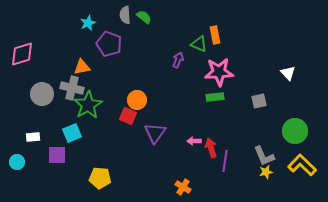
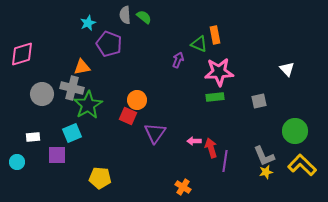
white triangle: moved 1 px left, 4 px up
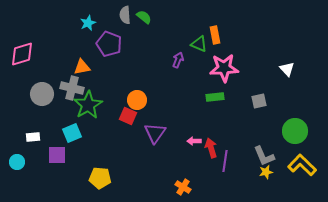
pink star: moved 5 px right, 4 px up
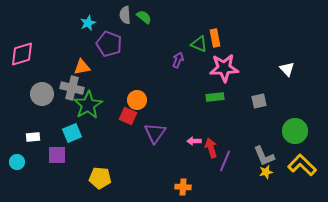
orange rectangle: moved 3 px down
purple line: rotated 15 degrees clockwise
orange cross: rotated 28 degrees counterclockwise
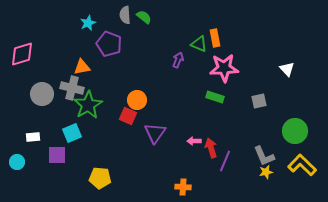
green rectangle: rotated 24 degrees clockwise
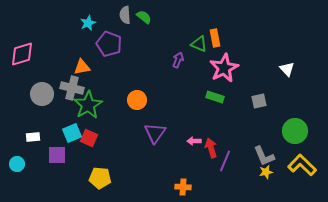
pink star: rotated 24 degrees counterclockwise
red square: moved 39 px left, 22 px down
cyan circle: moved 2 px down
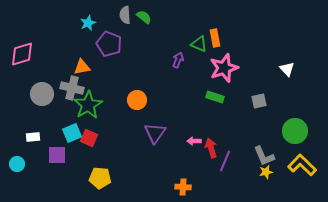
pink star: rotated 8 degrees clockwise
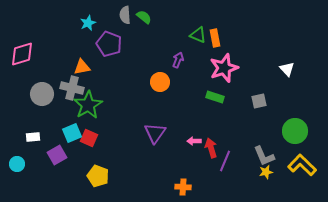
green triangle: moved 1 px left, 9 px up
orange circle: moved 23 px right, 18 px up
purple square: rotated 30 degrees counterclockwise
yellow pentagon: moved 2 px left, 2 px up; rotated 15 degrees clockwise
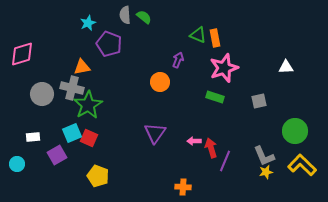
white triangle: moved 1 px left, 2 px up; rotated 49 degrees counterclockwise
